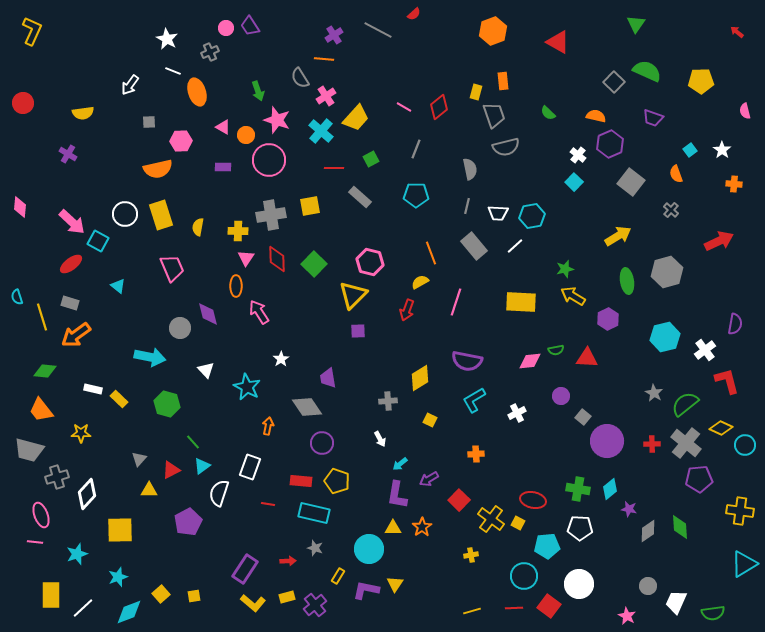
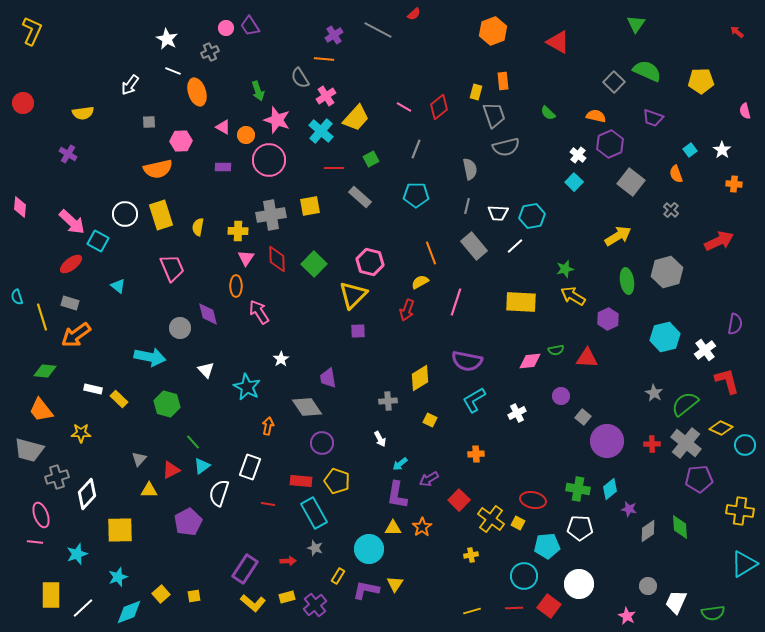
cyan rectangle at (314, 513): rotated 48 degrees clockwise
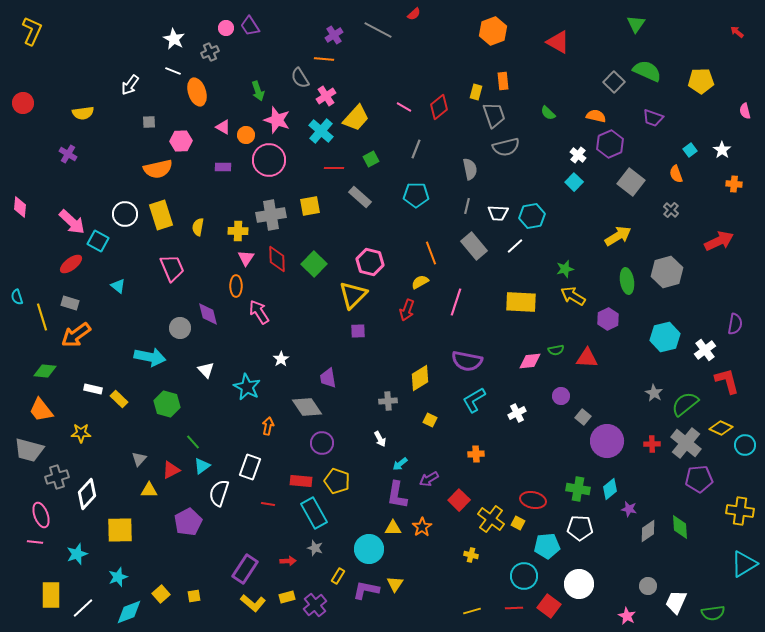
white star at (167, 39): moved 7 px right
yellow cross at (471, 555): rotated 24 degrees clockwise
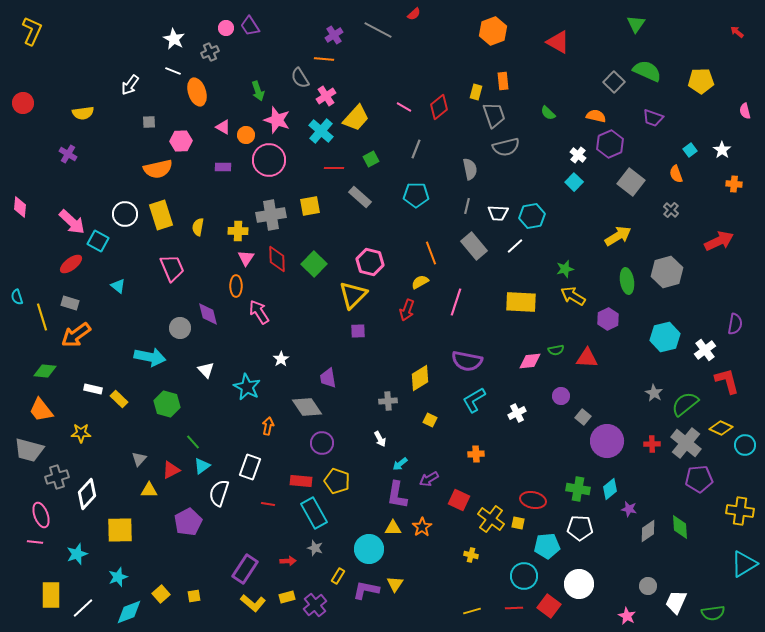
red square at (459, 500): rotated 20 degrees counterclockwise
yellow square at (518, 523): rotated 16 degrees counterclockwise
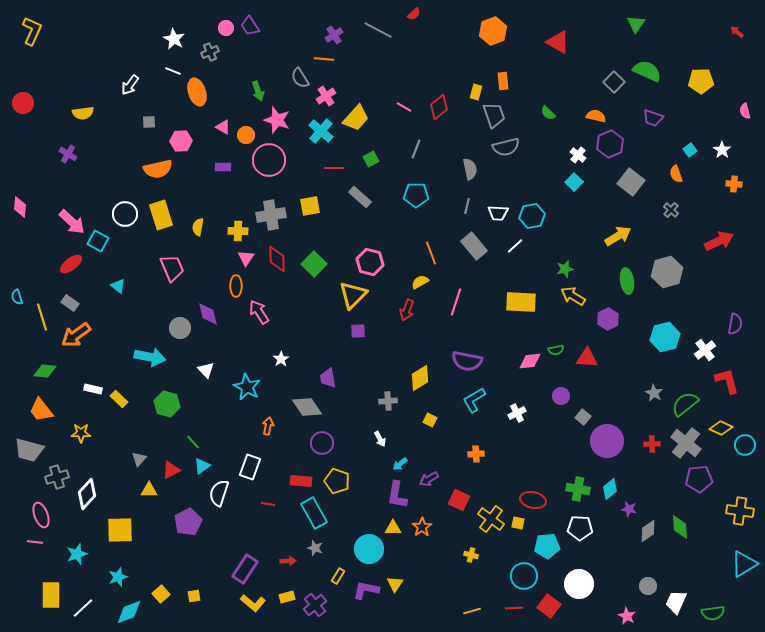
gray rectangle at (70, 303): rotated 18 degrees clockwise
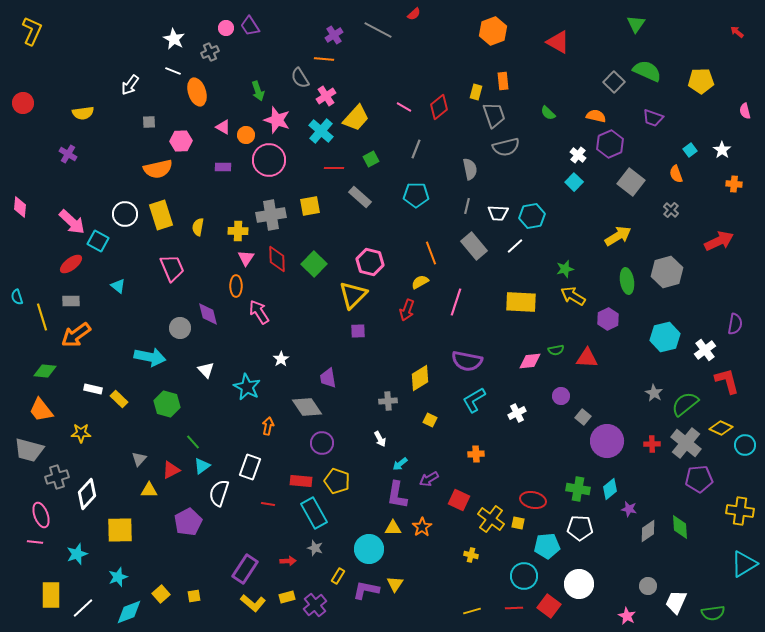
gray rectangle at (70, 303): moved 1 px right, 2 px up; rotated 36 degrees counterclockwise
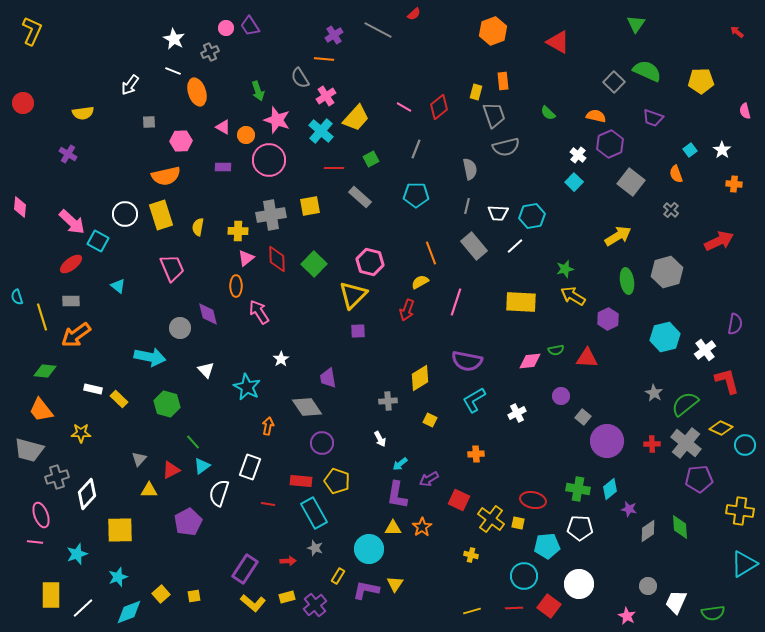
orange semicircle at (158, 169): moved 8 px right, 7 px down
pink triangle at (246, 258): rotated 18 degrees clockwise
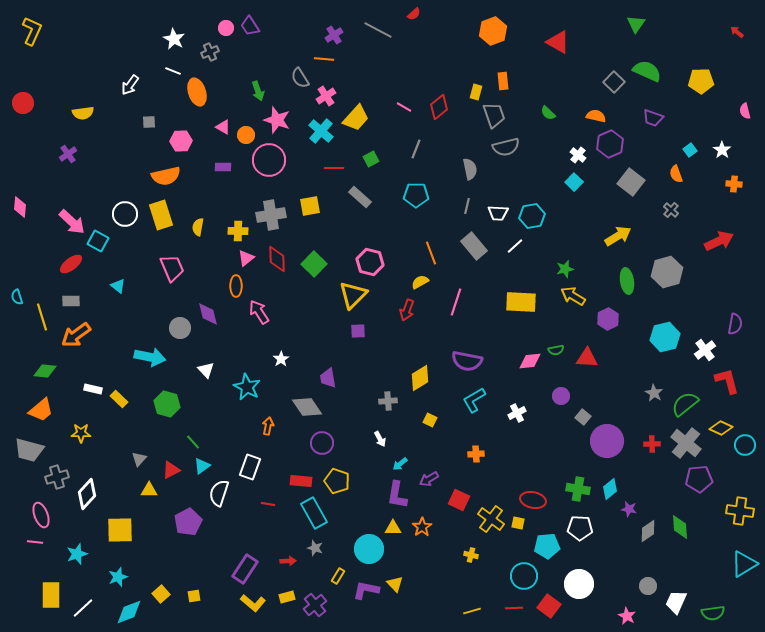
purple cross at (68, 154): rotated 24 degrees clockwise
orange trapezoid at (41, 410): rotated 92 degrees counterclockwise
yellow triangle at (395, 584): rotated 18 degrees counterclockwise
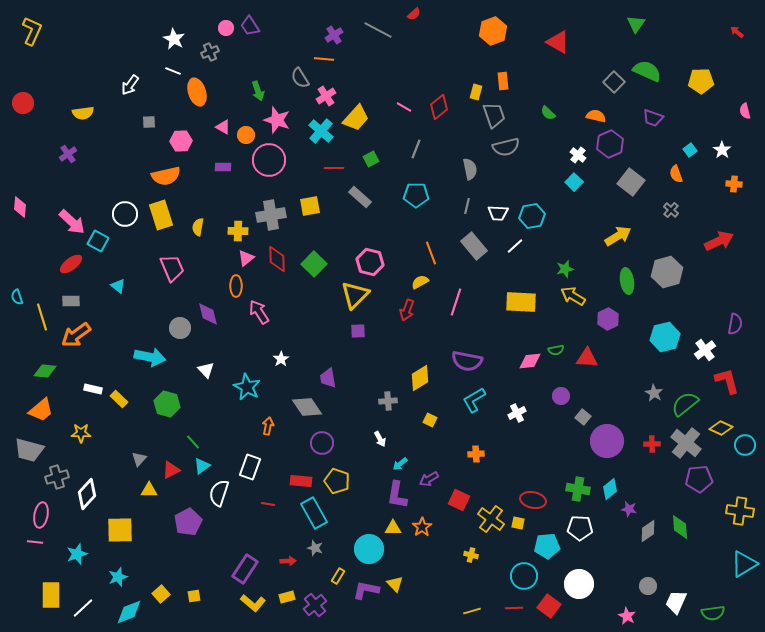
yellow triangle at (353, 295): moved 2 px right
pink ellipse at (41, 515): rotated 30 degrees clockwise
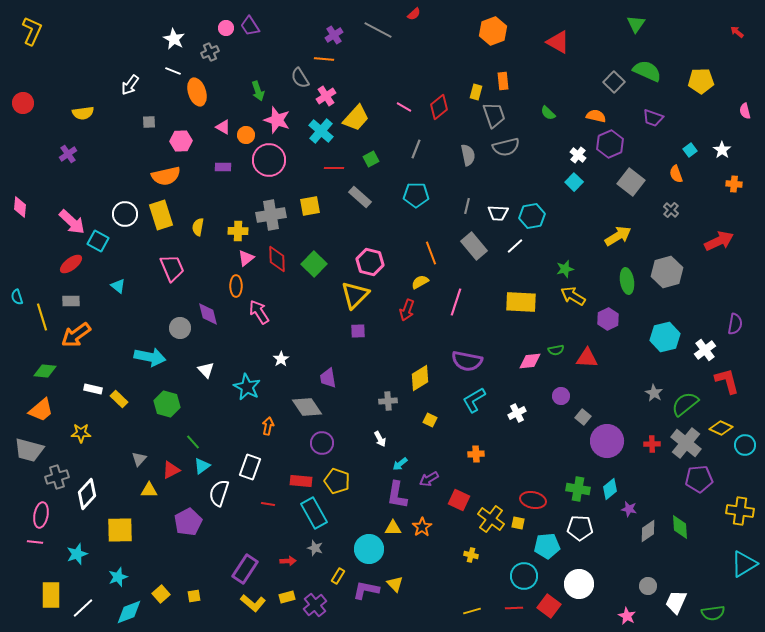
gray semicircle at (470, 169): moved 2 px left, 14 px up
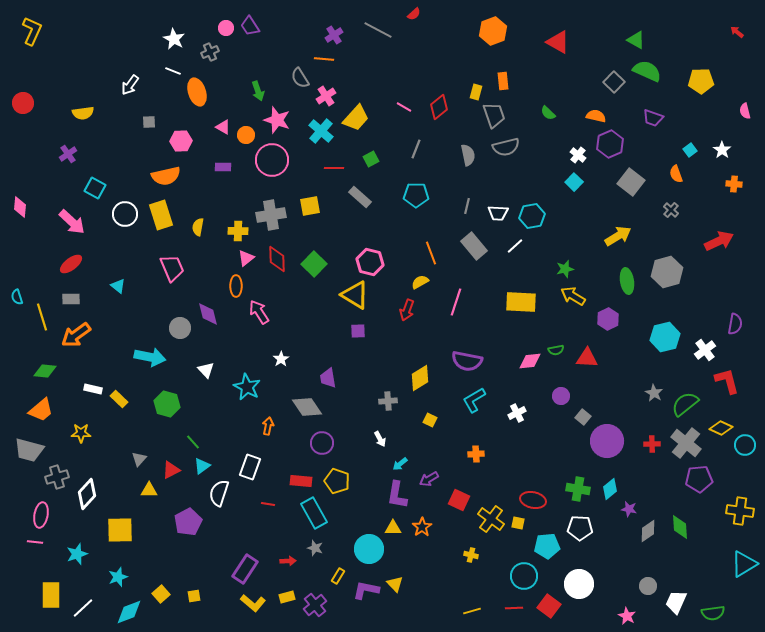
green triangle at (636, 24): moved 16 px down; rotated 36 degrees counterclockwise
pink circle at (269, 160): moved 3 px right
cyan square at (98, 241): moved 3 px left, 53 px up
yellow triangle at (355, 295): rotated 44 degrees counterclockwise
gray rectangle at (71, 301): moved 2 px up
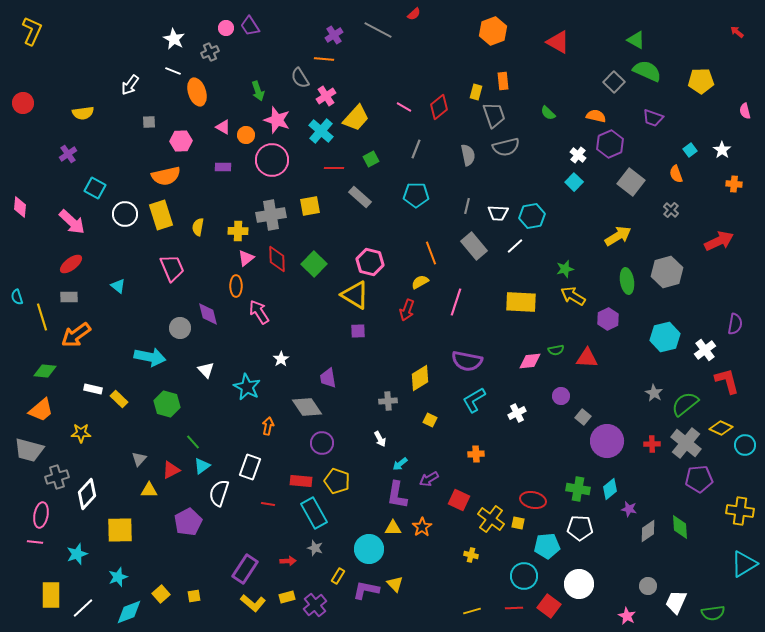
gray rectangle at (71, 299): moved 2 px left, 2 px up
